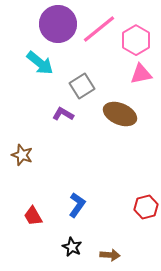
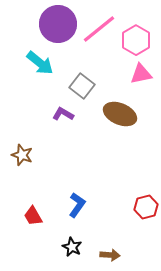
gray square: rotated 20 degrees counterclockwise
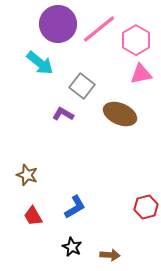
brown star: moved 5 px right, 20 px down
blue L-shape: moved 2 px left, 2 px down; rotated 25 degrees clockwise
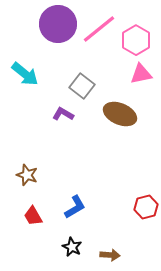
cyan arrow: moved 15 px left, 11 px down
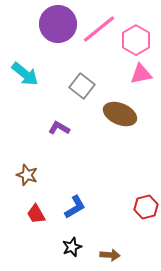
purple L-shape: moved 4 px left, 14 px down
red trapezoid: moved 3 px right, 2 px up
black star: rotated 24 degrees clockwise
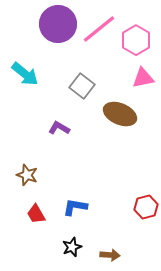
pink triangle: moved 2 px right, 4 px down
blue L-shape: rotated 140 degrees counterclockwise
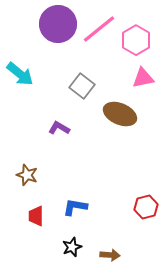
cyan arrow: moved 5 px left
red trapezoid: moved 2 px down; rotated 30 degrees clockwise
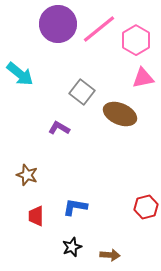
gray square: moved 6 px down
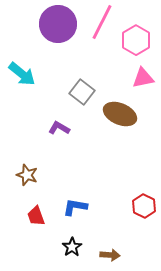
pink line: moved 3 px right, 7 px up; rotated 24 degrees counterclockwise
cyan arrow: moved 2 px right
red hexagon: moved 2 px left, 1 px up; rotated 20 degrees counterclockwise
red trapezoid: rotated 20 degrees counterclockwise
black star: rotated 12 degrees counterclockwise
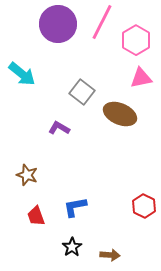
pink triangle: moved 2 px left
blue L-shape: rotated 20 degrees counterclockwise
